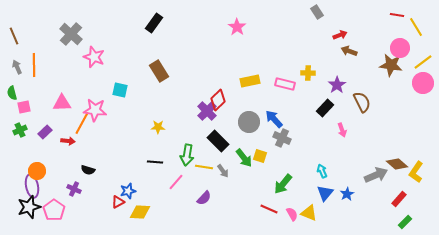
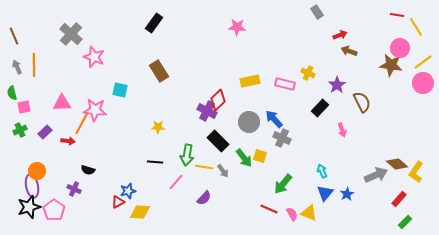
pink star at (237, 27): rotated 30 degrees counterclockwise
yellow cross at (308, 73): rotated 24 degrees clockwise
black rectangle at (325, 108): moved 5 px left
purple cross at (207, 111): rotated 18 degrees counterclockwise
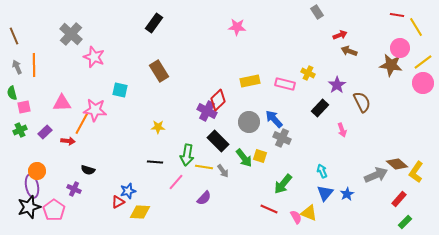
pink semicircle at (292, 214): moved 4 px right, 3 px down
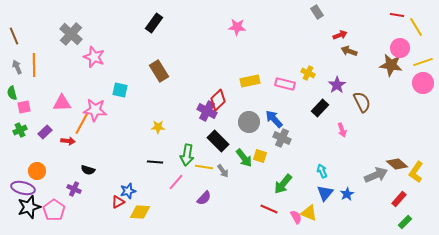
yellow line at (423, 62): rotated 18 degrees clockwise
purple ellipse at (32, 186): moved 9 px left, 2 px down; rotated 65 degrees counterclockwise
